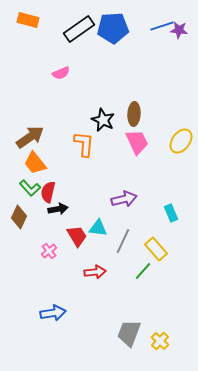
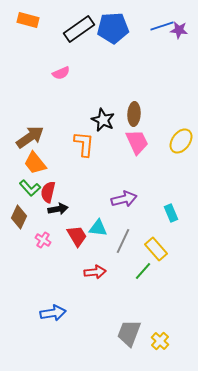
pink cross: moved 6 px left, 11 px up; rotated 21 degrees counterclockwise
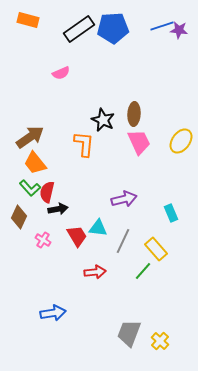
pink trapezoid: moved 2 px right
red semicircle: moved 1 px left
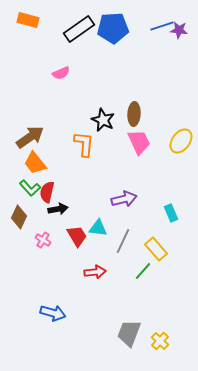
blue arrow: rotated 25 degrees clockwise
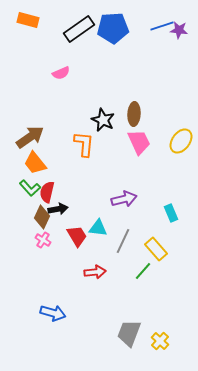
brown diamond: moved 23 px right
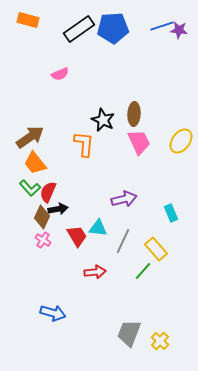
pink semicircle: moved 1 px left, 1 px down
red semicircle: moved 1 px right; rotated 10 degrees clockwise
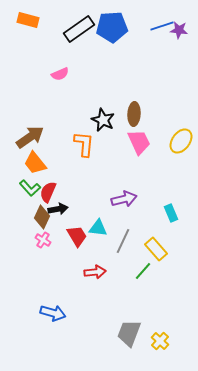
blue pentagon: moved 1 px left, 1 px up
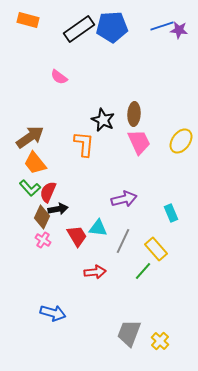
pink semicircle: moved 1 px left, 3 px down; rotated 60 degrees clockwise
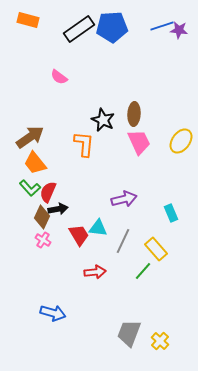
red trapezoid: moved 2 px right, 1 px up
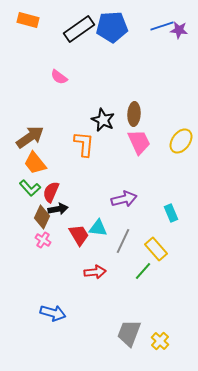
red semicircle: moved 3 px right
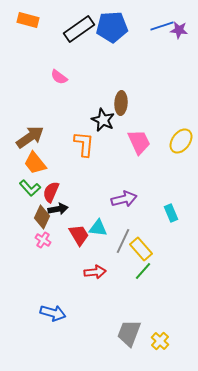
brown ellipse: moved 13 px left, 11 px up
yellow rectangle: moved 15 px left
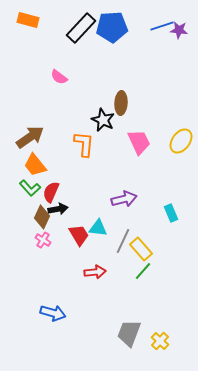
black rectangle: moved 2 px right, 1 px up; rotated 12 degrees counterclockwise
orange trapezoid: moved 2 px down
